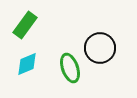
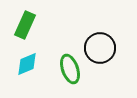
green rectangle: rotated 12 degrees counterclockwise
green ellipse: moved 1 px down
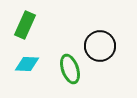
black circle: moved 2 px up
cyan diamond: rotated 25 degrees clockwise
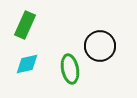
cyan diamond: rotated 15 degrees counterclockwise
green ellipse: rotated 8 degrees clockwise
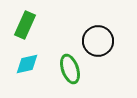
black circle: moved 2 px left, 5 px up
green ellipse: rotated 8 degrees counterclockwise
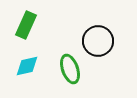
green rectangle: moved 1 px right
cyan diamond: moved 2 px down
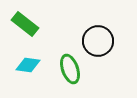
green rectangle: moved 1 px left, 1 px up; rotated 76 degrees counterclockwise
cyan diamond: moved 1 px right, 1 px up; rotated 20 degrees clockwise
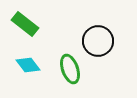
cyan diamond: rotated 45 degrees clockwise
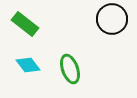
black circle: moved 14 px right, 22 px up
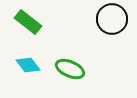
green rectangle: moved 3 px right, 2 px up
green ellipse: rotated 48 degrees counterclockwise
